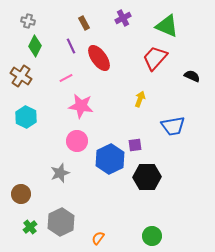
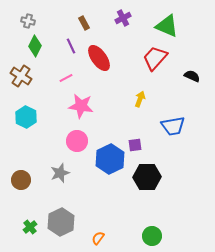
brown circle: moved 14 px up
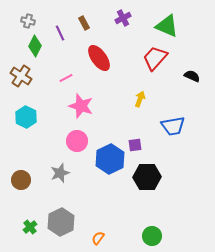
purple line: moved 11 px left, 13 px up
pink star: rotated 10 degrees clockwise
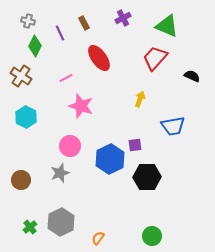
pink circle: moved 7 px left, 5 px down
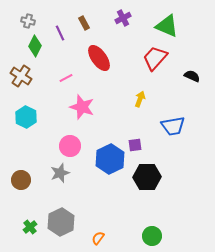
pink star: moved 1 px right, 1 px down
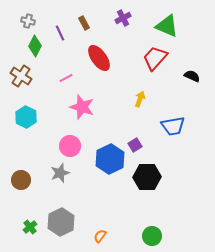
purple square: rotated 24 degrees counterclockwise
orange semicircle: moved 2 px right, 2 px up
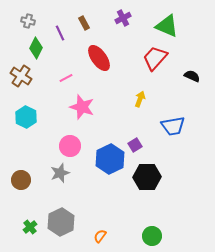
green diamond: moved 1 px right, 2 px down
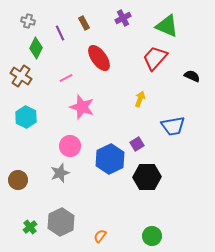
purple square: moved 2 px right, 1 px up
brown circle: moved 3 px left
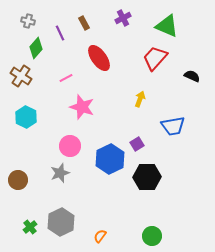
green diamond: rotated 15 degrees clockwise
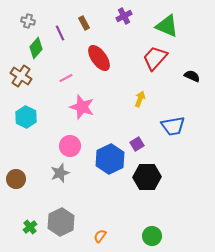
purple cross: moved 1 px right, 2 px up
brown circle: moved 2 px left, 1 px up
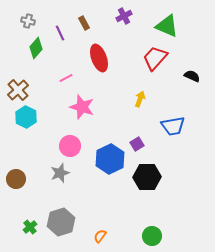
red ellipse: rotated 16 degrees clockwise
brown cross: moved 3 px left, 14 px down; rotated 15 degrees clockwise
gray hexagon: rotated 8 degrees clockwise
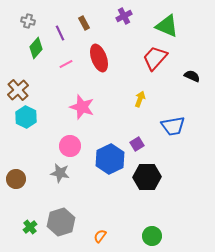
pink line: moved 14 px up
gray star: rotated 30 degrees clockwise
